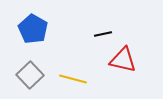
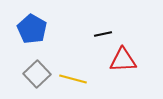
blue pentagon: moved 1 px left
red triangle: rotated 16 degrees counterclockwise
gray square: moved 7 px right, 1 px up
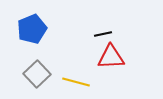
blue pentagon: rotated 20 degrees clockwise
red triangle: moved 12 px left, 3 px up
yellow line: moved 3 px right, 3 px down
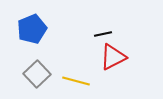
red triangle: moved 2 px right; rotated 24 degrees counterclockwise
yellow line: moved 1 px up
